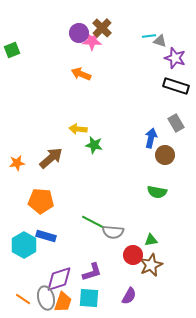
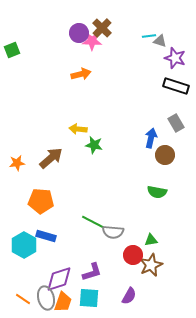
orange arrow: rotated 144 degrees clockwise
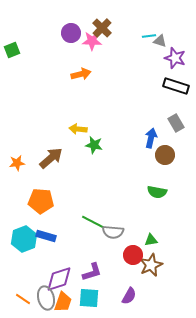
purple circle: moved 8 px left
cyan hexagon: moved 6 px up; rotated 10 degrees clockwise
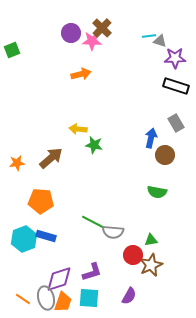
purple star: rotated 20 degrees counterclockwise
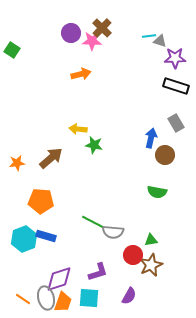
green square: rotated 35 degrees counterclockwise
purple L-shape: moved 6 px right
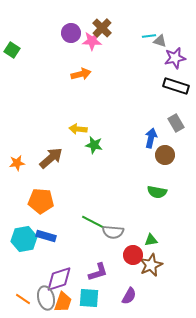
purple star: rotated 10 degrees counterclockwise
cyan hexagon: rotated 10 degrees clockwise
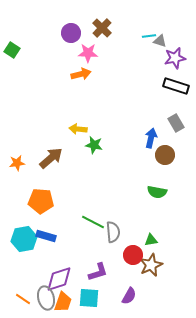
pink star: moved 4 px left, 12 px down
gray semicircle: rotated 100 degrees counterclockwise
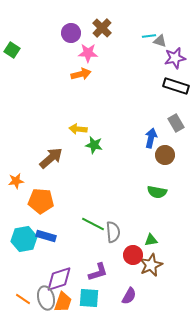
orange star: moved 1 px left, 18 px down
green line: moved 2 px down
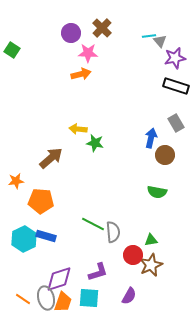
gray triangle: rotated 32 degrees clockwise
green star: moved 1 px right, 2 px up
cyan hexagon: rotated 15 degrees counterclockwise
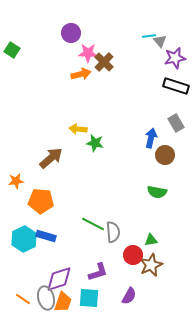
brown cross: moved 2 px right, 34 px down
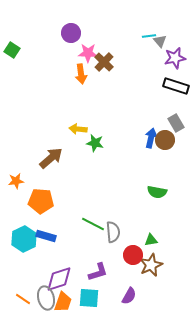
orange arrow: rotated 96 degrees clockwise
brown circle: moved 15 px up
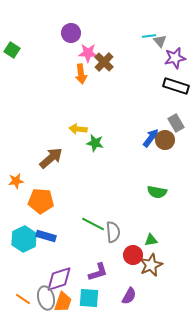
blue arrow: rotated 24 degrees clockwise
